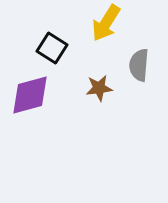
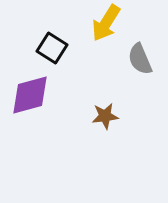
gray semicircle: moved 1 px right, 6 px up; rotated 28 degrees counterclockwise
brown star: moved 6 px right, 28 px down
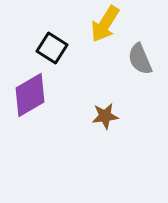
yellow arrow: moved 1 px left, 1 px down
purple diamond: rotated 15 degrees counterclockwise
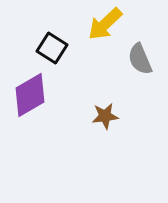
yellow arrow: rotated 15 degrees clockwise
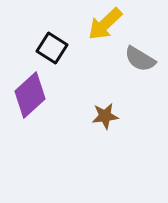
gray semicircle: rotated 36 degrees counterclockwise
purple diamond: rotated 12 degrees counterclockwise
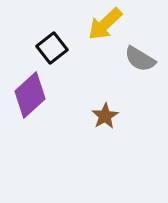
black square: rotated 20 degrees clockwise
brown star: rotated 24 degrees counterclockwise
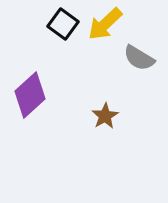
black square: moved 11 px right, 24 px up; rotated 16 degrees counterclockwise
gray semicircle: moved 1 px left, 1 px up
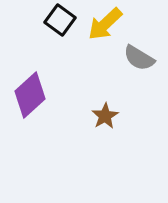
black square: moved 3 px left, 4 px up
